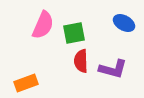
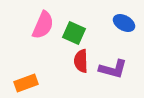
green square: rotated 35 degrees clockwise
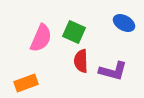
pink semicircle: moved 2 px left, 13 px down
green square: moved 1 px up
purple L-shape: moved 2 px down
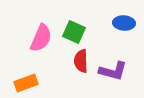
blue ellipse: rotated 25 degrees counterclockwise
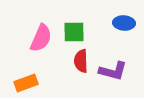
green square: rotated 25 degrees counterclockwise
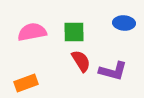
pink semicircle: moved 9 px left, 6 px up; rotated 124 degrees counterclockwise
red semicircle: rotated 150 degrees clockwise
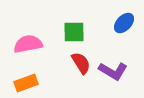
blue ellipse: rotated 50 degrees counterclockwise
pink semicircle: moved 4 px left, 12 px down
red semicircle: moved 2 px down
purple L-shape: rotated 16 degrees clockwise
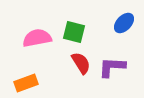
green square: rotated 15 degrees clockwise
pink semicircle: moved 9 px right, 6 px up
purple L-shape: moved 1 px left, 4 px up; rotated 152 degrees clockwise
